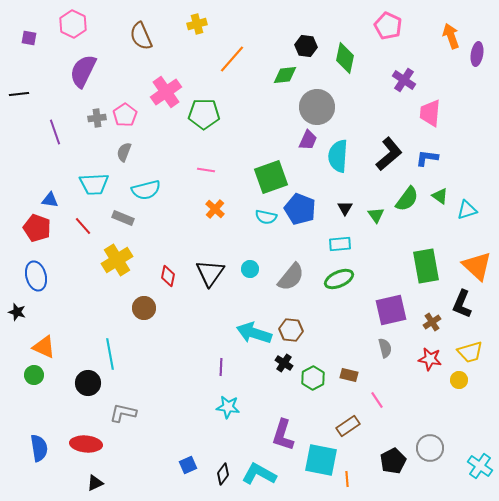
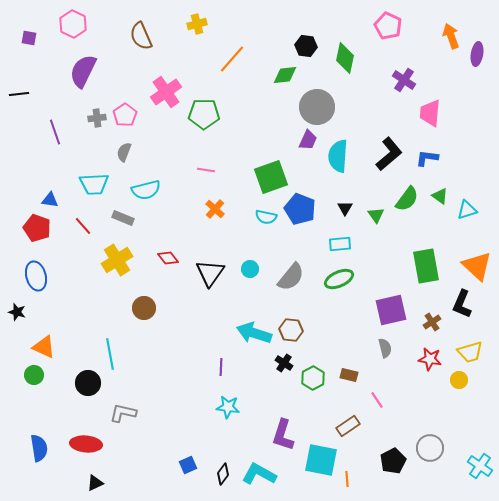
red diamond at (168, 276): moved 18 px up; rotated 50 degrees counterclockwise
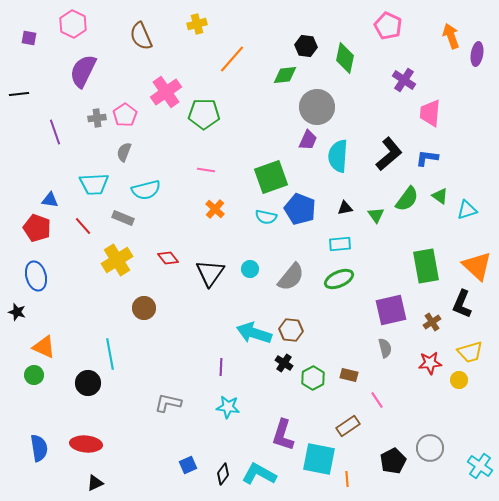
black triangle at (345, 208): rotated 49 degrees clockwise
red star at (430, 359): moved 4 px down; rotated 15 degrees counterclockwise
gray L-shape at (123, 413): moved 45 px right, 10 px up
cyan square at (321, 460): moved 2 px left, 1 px up
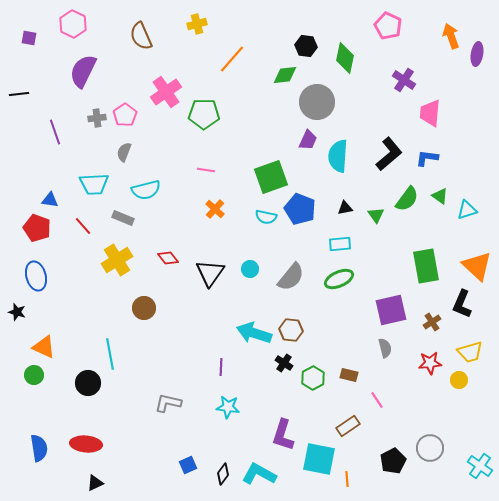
gray circle at (317, 107): moved 5 px up
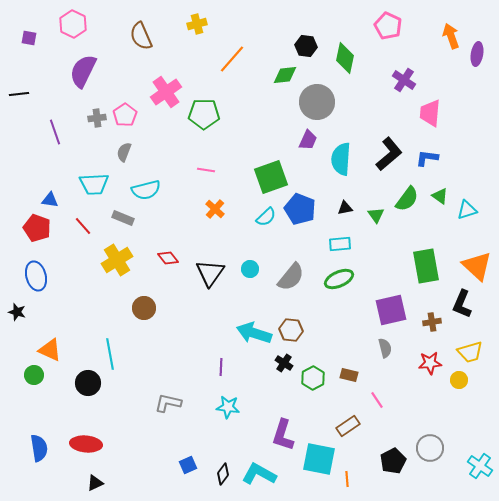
cyan semicircle at (338, 156): moved 3 px right, 3 px down
cyan semicircle at (266, 217): rotated 55 degrees counterclockwise
brown cross at (432, 322): rotated 24 degrees clockwise
orange triangle at (44, 347): moved 6 px right, 3 px down
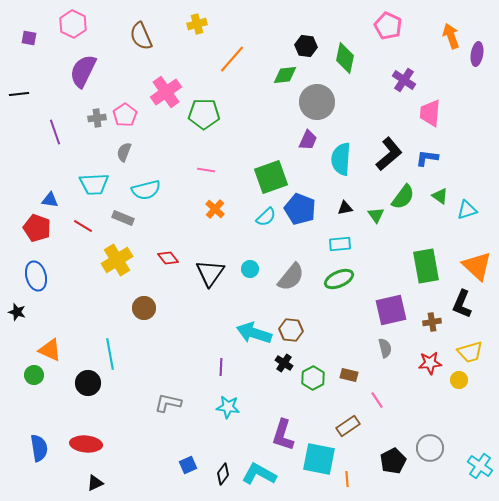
green semicircle at (407, 199): moved 4 px left, 2 px up
red line at (83, 226): rotated 18 degrees counterclockwise
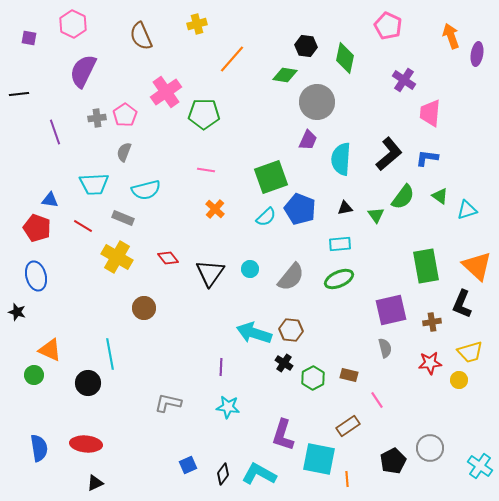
green diamond at (285, 75): rotated 15 degrees clockwise
yellow cross at (117, 260): moved 3 px up; rotated 28 degrees counterclockwise
